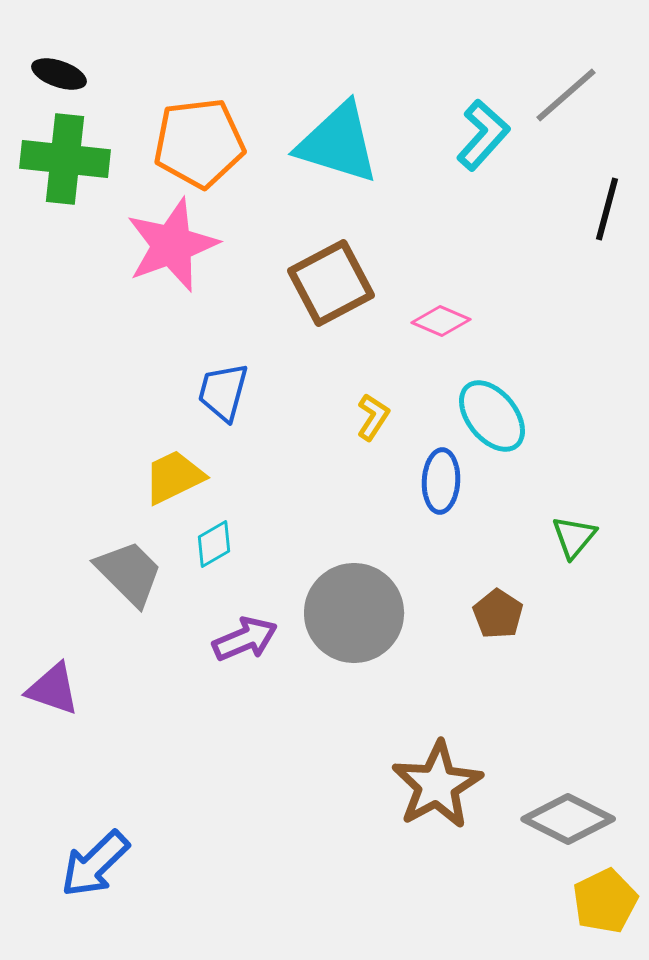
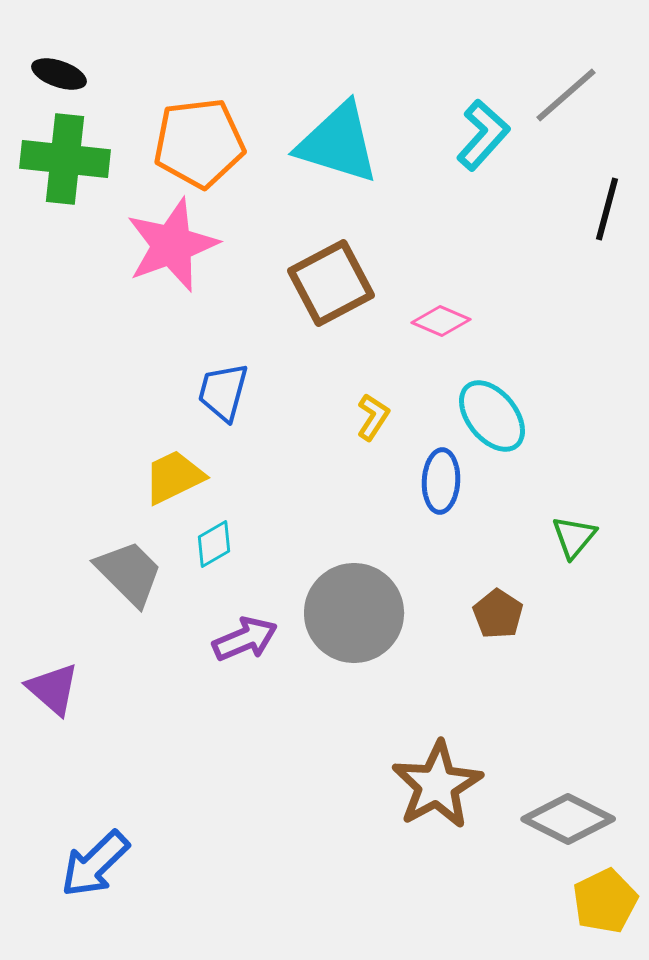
purple triangle: rotated 22 degrees clockwise
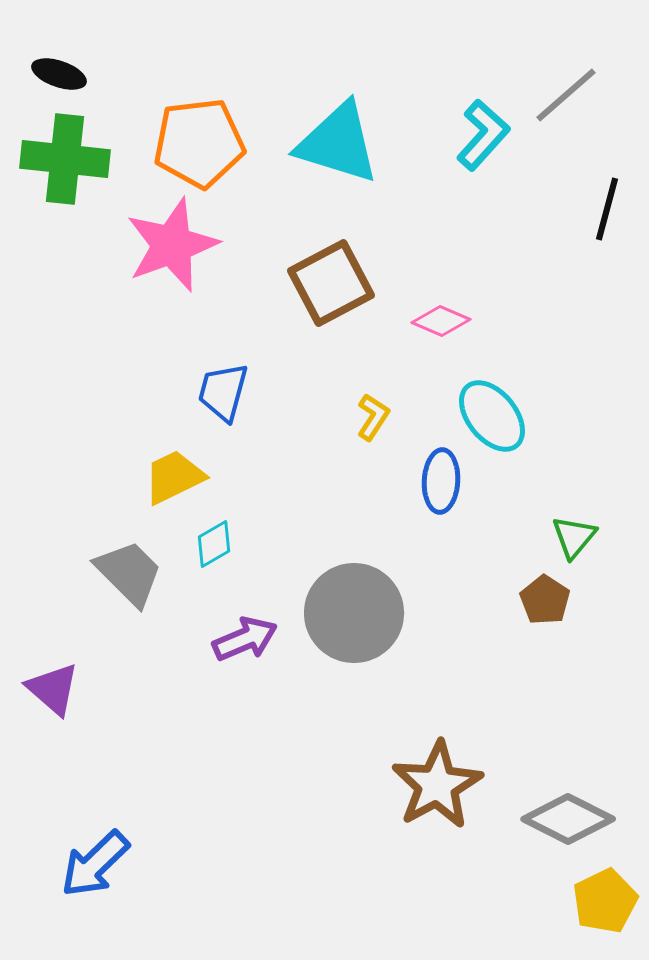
brown pentagon: moved 47 px right, 14 px up
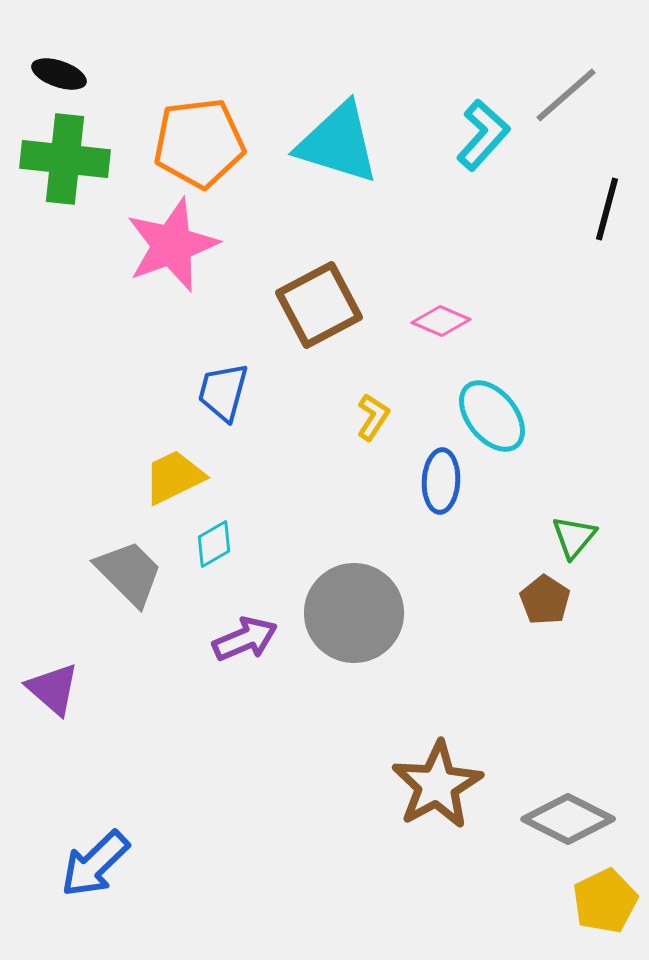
brown square: moved 12 px left, 22 px down
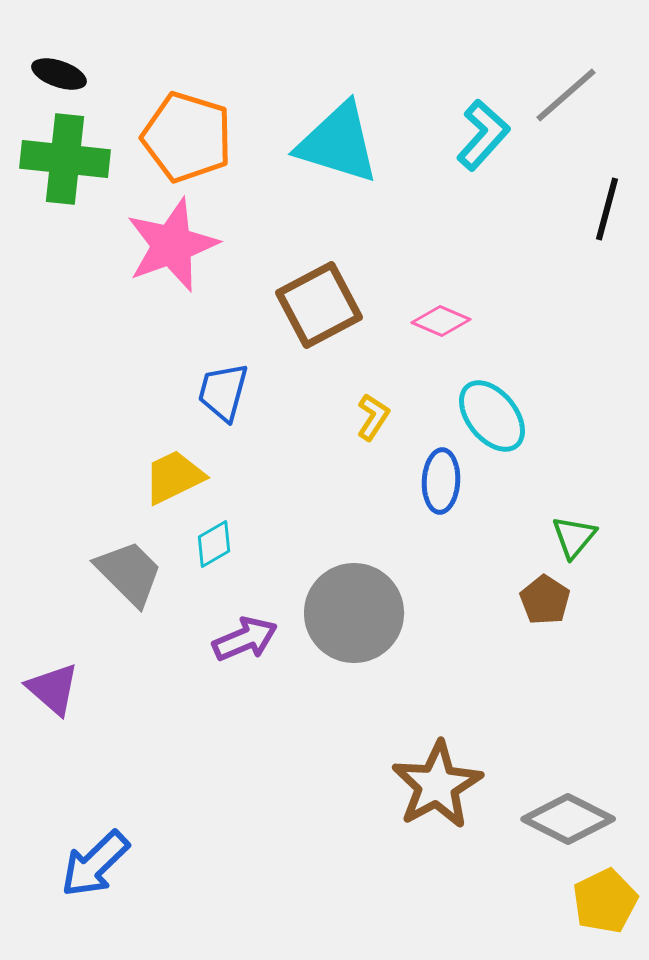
orange pentagon: moved 12 px left, 6 px up; rotated 24 degrees clockwise
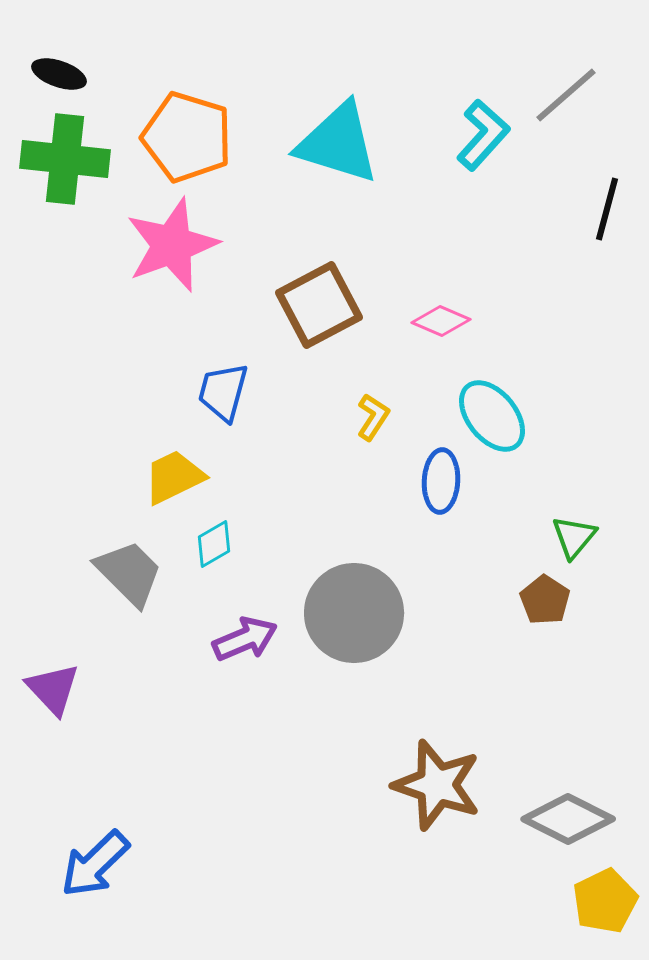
purple triangle: rotated 6 degrees clockwise
brown star: rotated 24 degrees counterclockwise
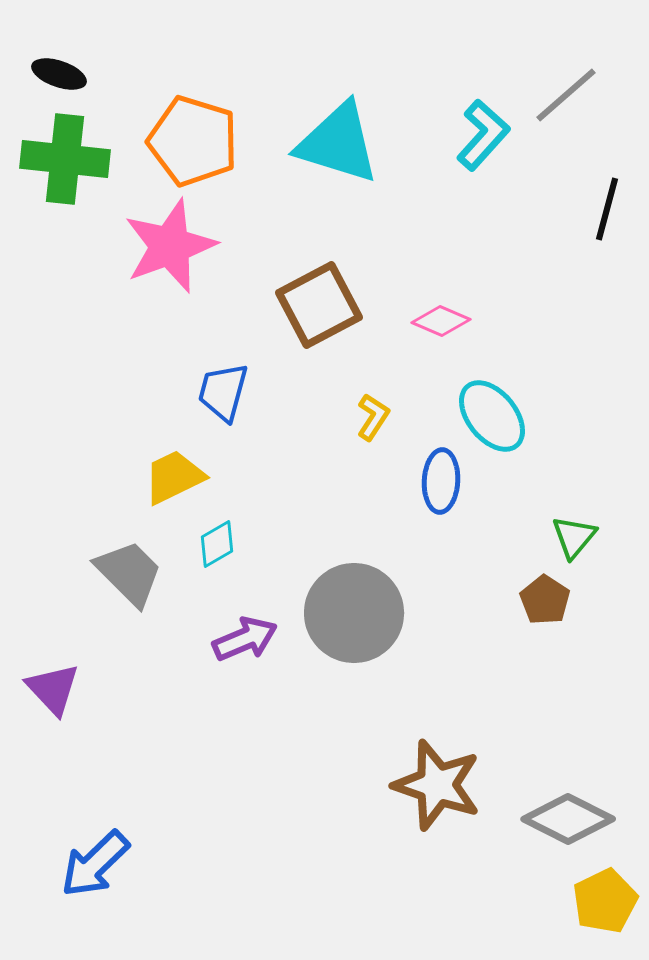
orange pentagon: moved 6 px right, 4 px down
pink star: moved 2 px left, 1 px down
cyan diamond: moved 3 px right
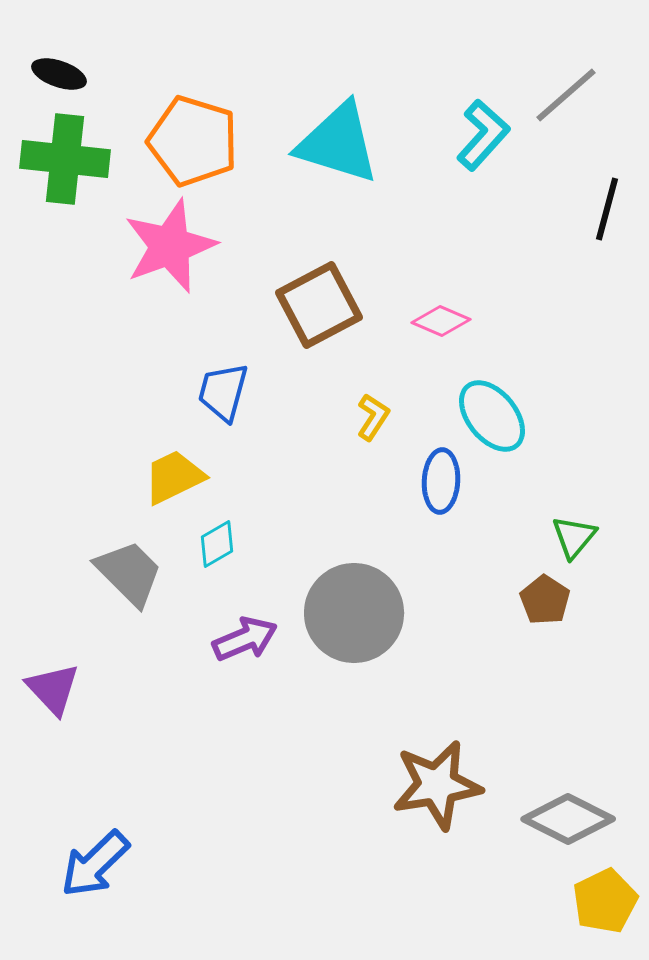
brown star: rotated 28 degrees counterclockwise
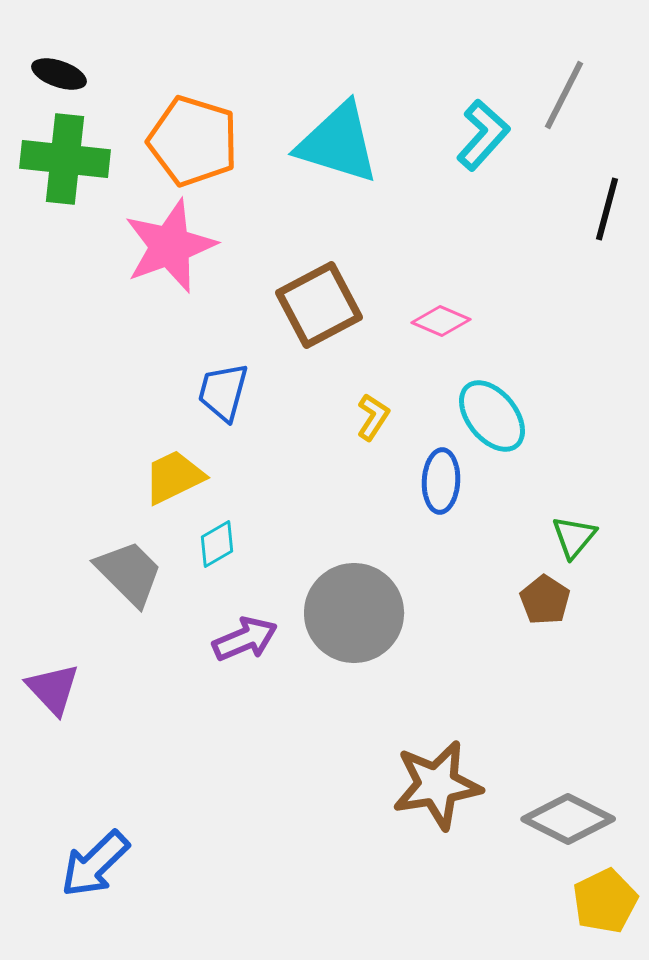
gray line: moved 2 px left; rotated 22 degrees counterclockwise
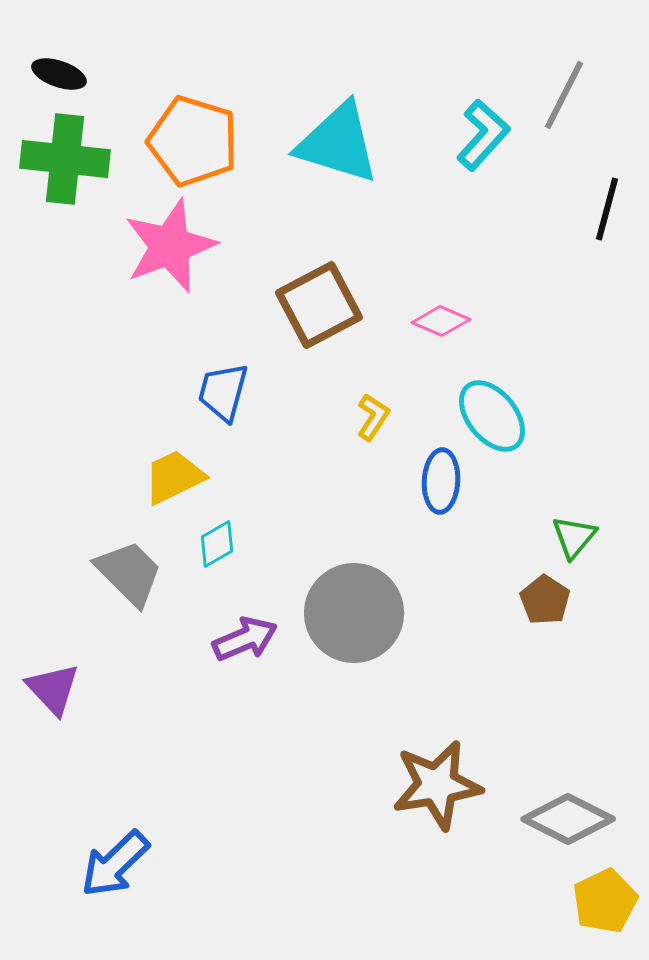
blue arrow: moved 20 px right
